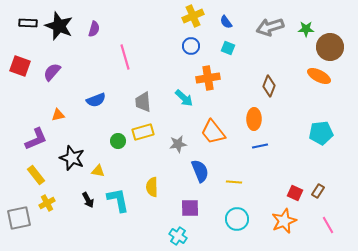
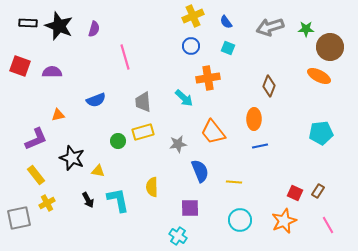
purple semicircle at (52, 72): rotated 48 degrees clockwise
cyan circle at (237, 219): moved 3 px right, 1 px down
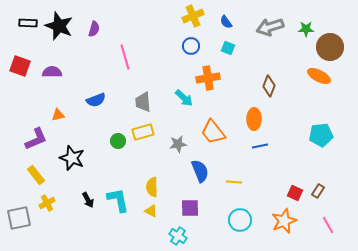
cyan pentagon at (321, 133): moved 2 px down
yellow triangle at (98, 171): moved 53 px right, 40 px down; rotated 16 degrees clockwise
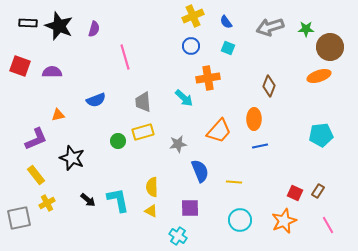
orange ellipse at (319, 76): rotated 45 degrees counterclockwise
orange trapezoid at (213, 132): moved 6 px right, 1 px up; rotated 100 degrees counterclockwise
black arrow at (88, 200): rotated 21 degrees counterclockwise
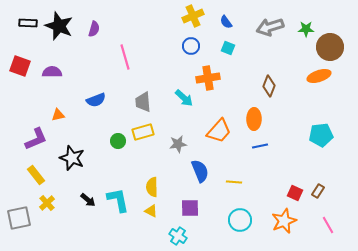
yellow cross at (47, 203): rotated 14 degrees counterclockwise
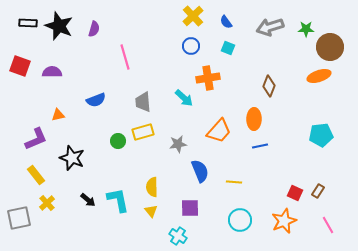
yellow cross at (193, 16): rotated 20 degrees counterclockwise
yellow triangle at (151, 211): rotated 24 degrees clockwise
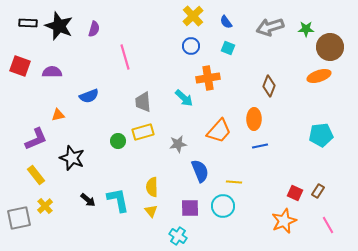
blue semicircle at (96, 100): moved 7 px left, 4 px up
yellow cross at (47, 203): moved 2 px left, 3 px down
cyan circle at (240, 220): moved 17 px left, 14 px up
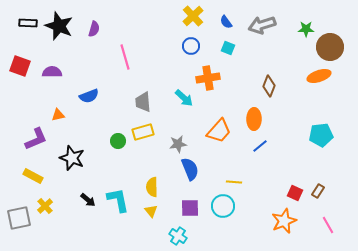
gray arrow at (270, 27): moved 8 px left, 2 px up
blue line at (260, 146): rotated 28 degrees counterclockwise
blue semicircle at (200, 171): moved 10 px left, 2 px up
yellow rectangle at (36, 175): moved 3 px left, 1 px down; rotated 24 degrees counterclockwise
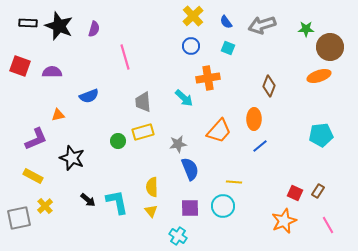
cyan L-shape at (118, 200): moved 1 px left, 2 px down
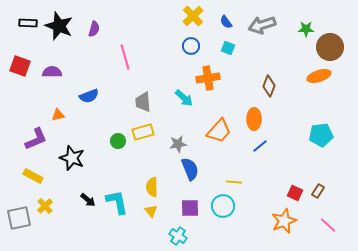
pink line at (328, 225): rotated 18 degrees counterclockwise
